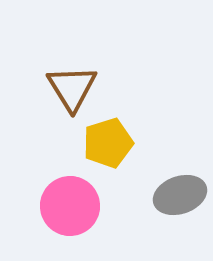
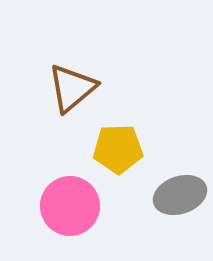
brown triangle: rotated 22 degrees clockwise
yellow pentagon: moved 10 px right, 6 px down; rotated 15 degrees clockwise
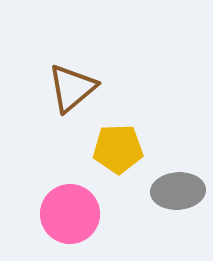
gray ellipse: moved 2 px left, 4 px up; rotated 15 degrees clockwise
pink circle: moved 8 px down
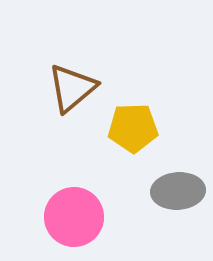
yellow pentagon: moved 15 px right, 21 px up
pink circle: moved 4 px right, 3 px down
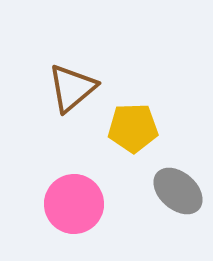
gray ellipse: rotated 45 degrees clockwise
pink circle: moved 13 px up
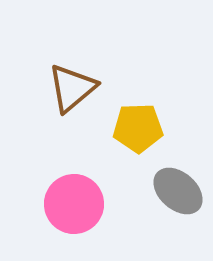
yellow pentagon: moved 5 px right
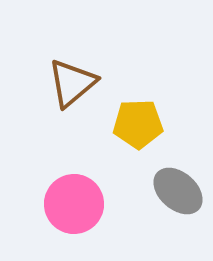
brown triangle: moved 5 px up
yellow pentagon: moved 4 px up
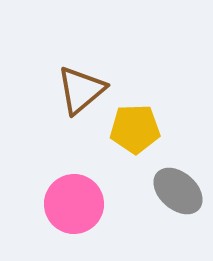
brown triangle: moved 9 px right, 7 px down
yellow pentagon: moved 3 px left, 5 px down
